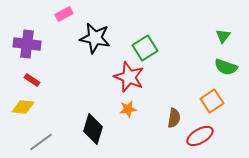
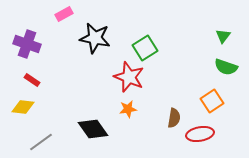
purple cross: rotated 12 degrees clockwise
black diamond: rotated 52 degrees counterclockwise
red ellipse: moved 2 px up; rotated 20 degrees clockwise
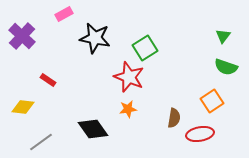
purple cross: moved 5 px left, 8 px up; rotated 24 degrees clockwise
red rectangle: moved 16 px right
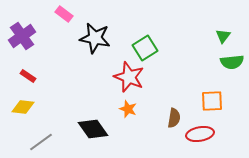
pink rectangle: rotated 66 degrees clockwise
purple cross: rotated 12 degrees clockwise
green semicircle: moved 6 px right, 5 px up; rotated 25 degrees counterclockwise
red rectangle: moved 20 px left, 4 px up
orange square: rotated 30 degrees clockwise
orange star: rotated 30 degrees clockwise
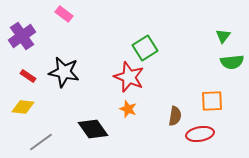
black star: moved 31 px left, 34 px down
brown semicircle: moved 1 px right, 2 px up
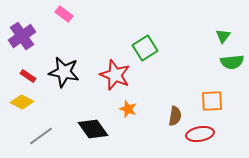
red star: moved 14 px left, 2 px up
yellow diamond: moved 1 px left, 5 px up; rotated 20 degrees clockwise
gray line: moved 6 px up
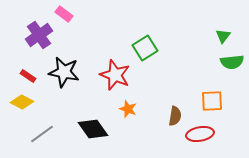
purple cross: moved 17 px right, 1 px up
gray line: moved 1 px right, 2 px up
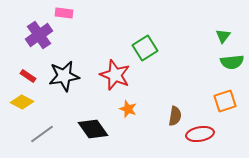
pink rectangle: moved 1 px up; rotated 30 degrees counterclockwise
black star: moved 4 px down; rotated 20 degrees counterclockwise
orange square: moved 13 px right; rotated 15 degrees counterclockwise
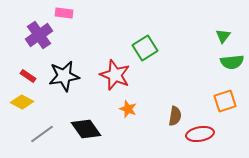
black diamond: moved 7 px left
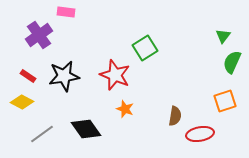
pink rectangle: moved 2 px right, 1 px up
green semicircle: rotated 120 degrees clockwise
orange star: moved 3 px left
